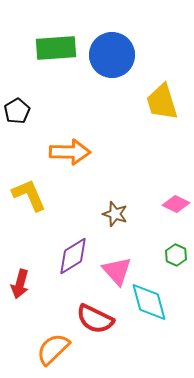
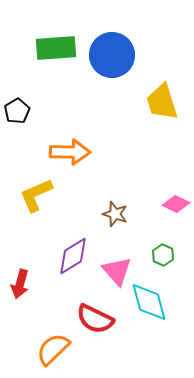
yellow L-shape: moved 7 px right; rotated 90 degrees counterclockwise
green hexagon: moved 13 px left
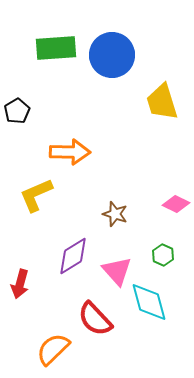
red semicircle: rotated 21 degrees clockwise
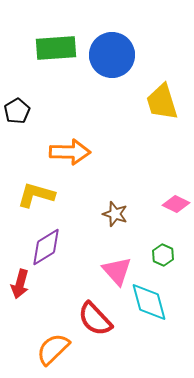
yellow L-shape: rotated 39 degrees clockwise
purple diamond: moved 27 px left, 9 px up
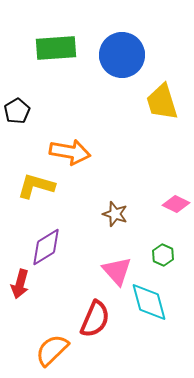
blue circle: moved 10 px right
orange arrow: rotated 9 degrees clockwise
yellow L-shape: moved 9 px up
red semicircle: rotated 114 degrees counterclockwise
orange semicircle: moved 1 px left, 1 px down
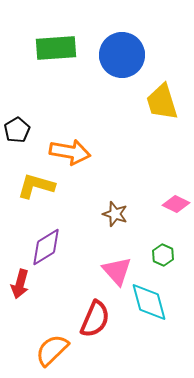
black pentagon: moved 19 px down
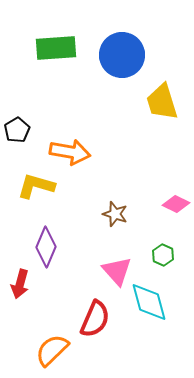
purple diamond: rotated 36 degrees counterclockwise
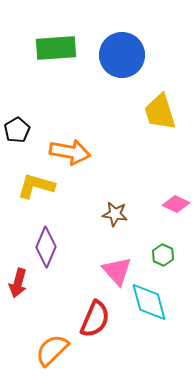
yellow trapezoid: moved 2 px left, 10 px down
brown star: rotated 10 degrees counterclockwise
red arrow: moved 2 px left, 1 px up
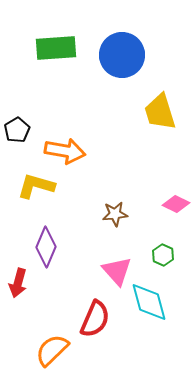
orange arrow: moved 5 px left, 1 px up
brown star: rotated 15 degrees counterclockwise
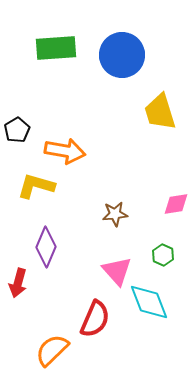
pink diamond: rotated 36 degrees counterclockwise
cyan diamond: rotated 6 degrees counterclockwise
